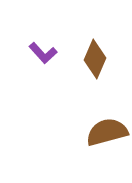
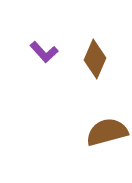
purple L-shape: moved 1 px right, 1 px up
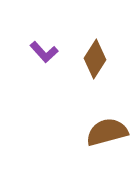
brown diamond: rotated 9 degrees clockwise
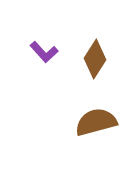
brown semicircle: moved 11 px left, 10 px up
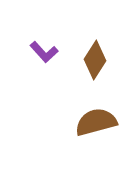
brown diamond: moved 1 px down
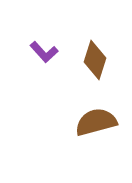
brown diamond: rotated 15 degrees counterclockwise
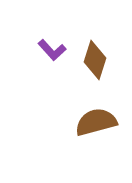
purple L-shape: moved 8 px right, 2 px up
